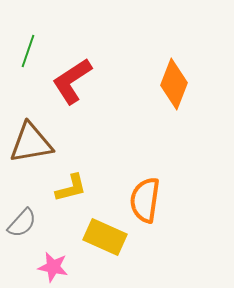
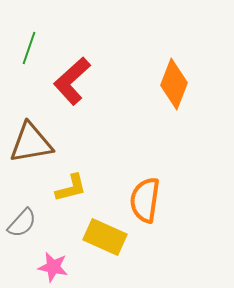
green line: moved 1 px right, 3 px up
red L-shape: rotated 9 degrees counterclockwise
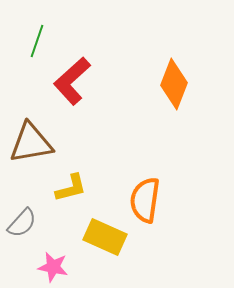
green line: moved 8 px right, 7 px up
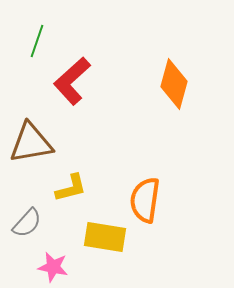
orange diamond: rotated 6 degrees counterclockwise
gray semicircle: moved 5 px right
yellow rectangle: rotated 15 degrees counterclockwise
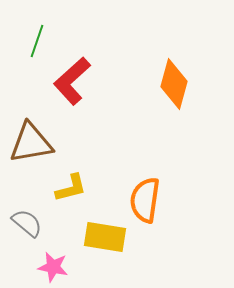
gray semicircle: rotated 92 degrees counterclockwise
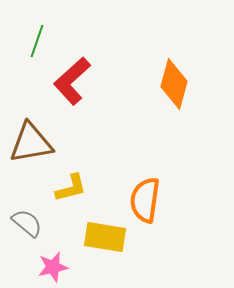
pink star: rotated 24 degrees counterclockwise
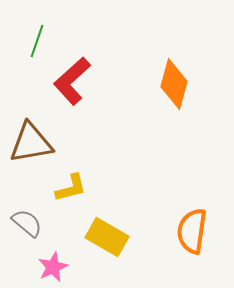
orange semicircle: moved 47 px right, 31 px down
yellow rectangle: moved 2 px right; rotated 21 degrees clockwise
pink star: rotated 12 degrees counterclockwise
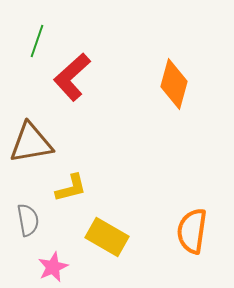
red L-shape: moved 4 px up
gray semicircle: moved 1 px right, 3 px up; rotated 40 degrees clockwise
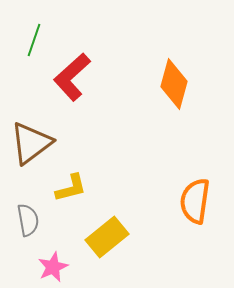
green line: moved 3 px left, 1 px up
brown triangle: rotated 27 degrees counterclockwise
orange semicircle: moved 3 px right, 30 px up
yellow rectangle: rotated 69 degrees counterclockwise
